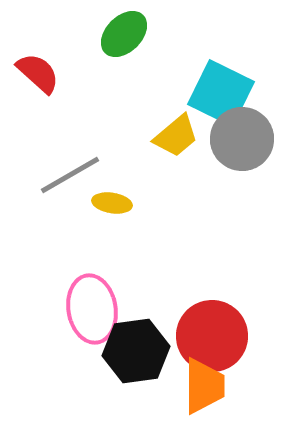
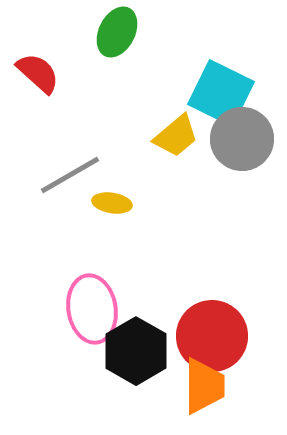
green ellipse: moved 7 px left, 2 px up; rotated 18 degrees counterclockwise
black hexagon: rotated 22 degrees counterclockwise
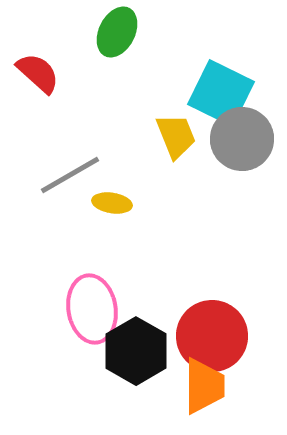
yellow trapezoid: rotated 72 degrees counterclockwise
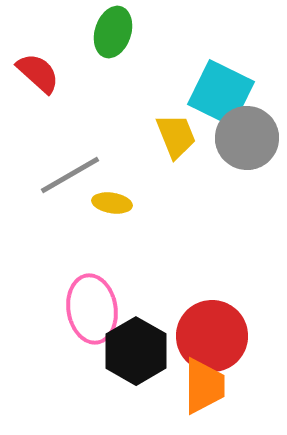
green ellipse: moved 4 px left; rotated 9 degrees counterclockwise
gray circle: moved 5 px right, 1 px up
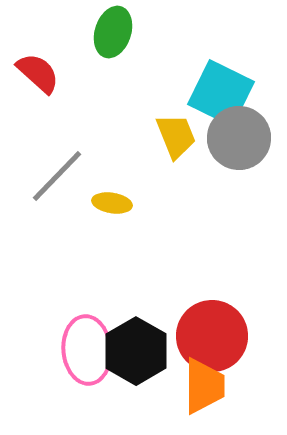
gray circle: moved 8 px left
gray line: moved 13 px left, 1 px down; rotated 16 degrees counterclockwise
pink ellipse: moved 5 px left, 41 px down; rotated 4 degrees clockwise
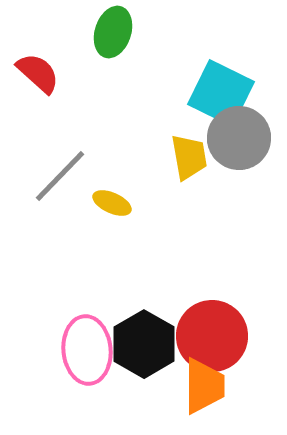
yellow trapezoid: moved 13 px right, 21 px down; rotated 12 degrees clockwise
gray line: moved 3 px right
yellow ellipse: rotated 15 degrees clockwise
black hexagon: moved 8 px right, 7 px up
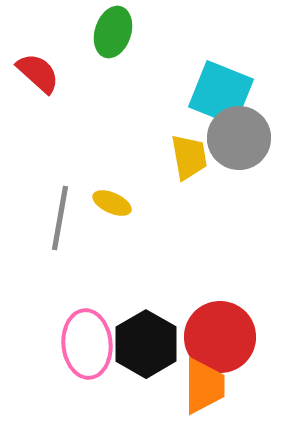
cyan square: rotated 4 degrees counterclockwise
gray line: moved 42 px down; rotated 34 degrees counterclockwise
red circle: moved 8 px right, 1 px down
black hexagon: moved 2 px right
pink ellipse: moved 6 px up
